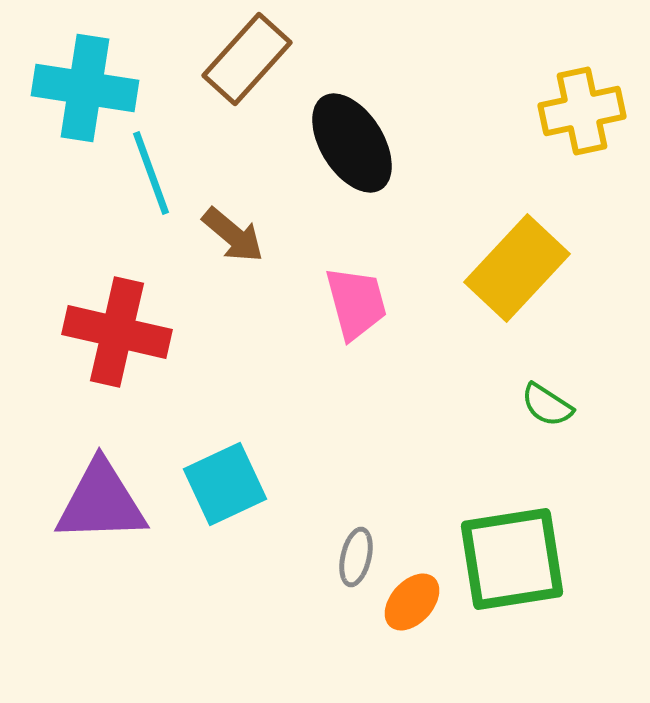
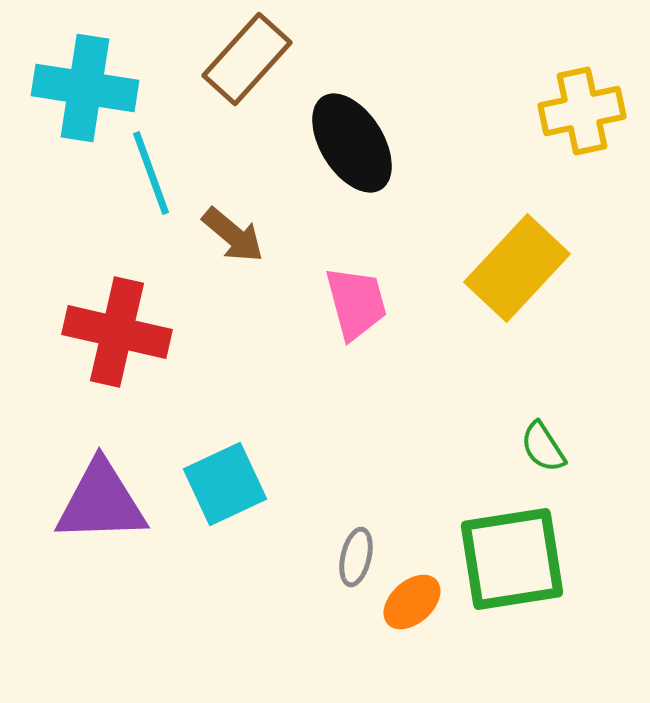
green semicircle: moved 4 px left, 42 px down; rotated 24 degrees clockwise
orange ellipse: rotated 6 degrees clockwise
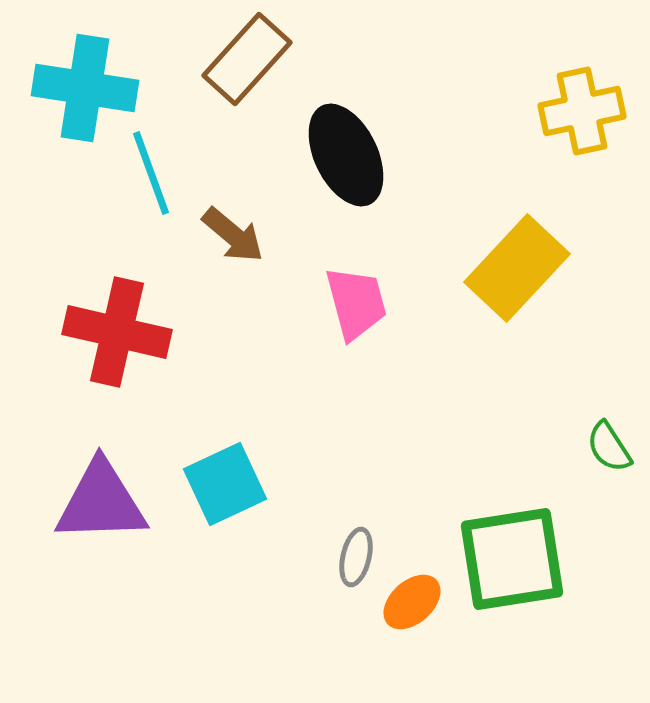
black ellipse: moved 6 px left, 12 px down; rotated 6 degrees clockwise
green semicircle: moved 66 px right
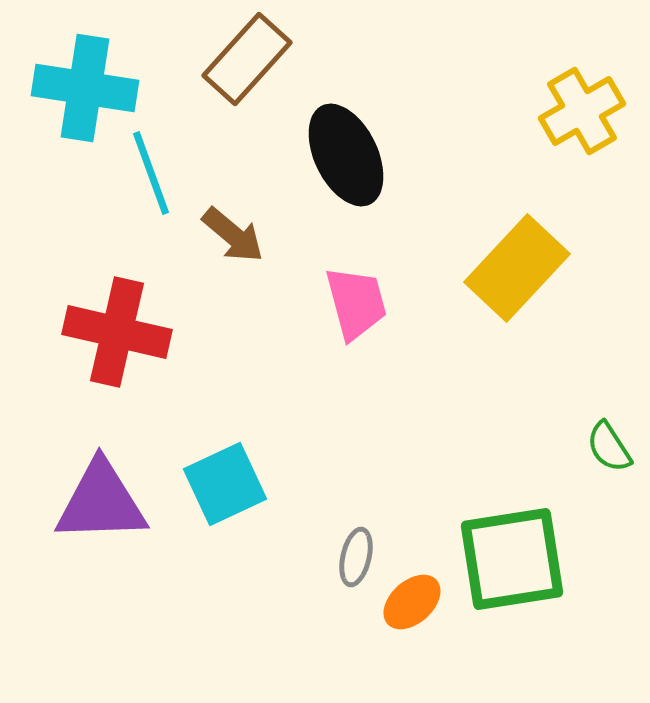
yellow cross: rotated 18 degrees counterclockwise
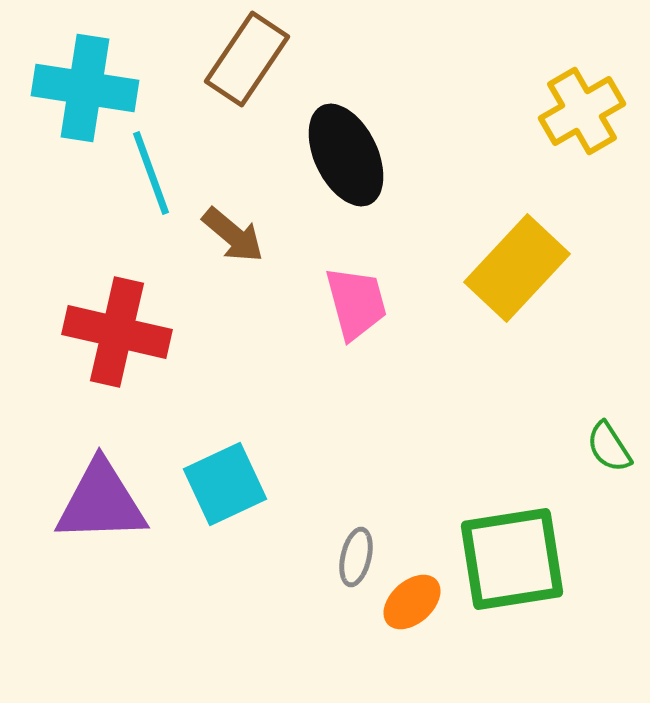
brown rectangle: rotated 8 degrees counterclockwise
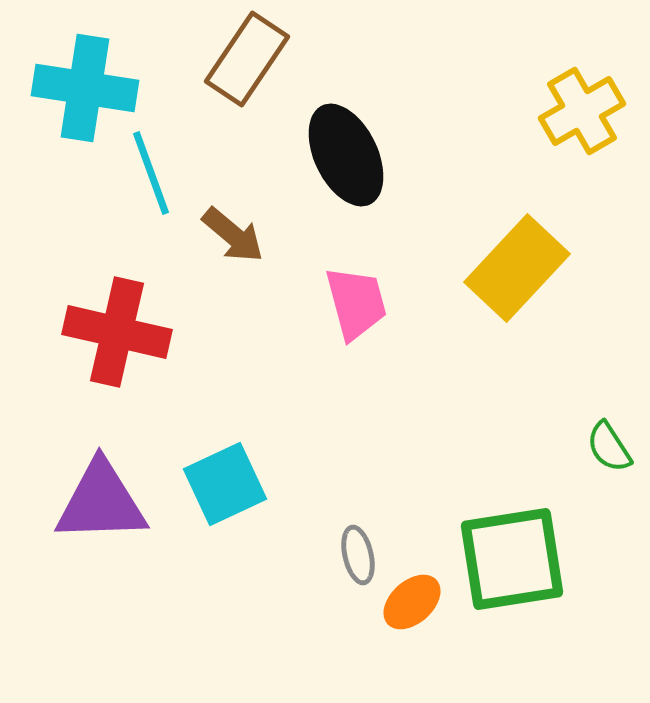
gray ellipse: moved 2 px right, 2 px up; rotated 26 degrees counterclockwise
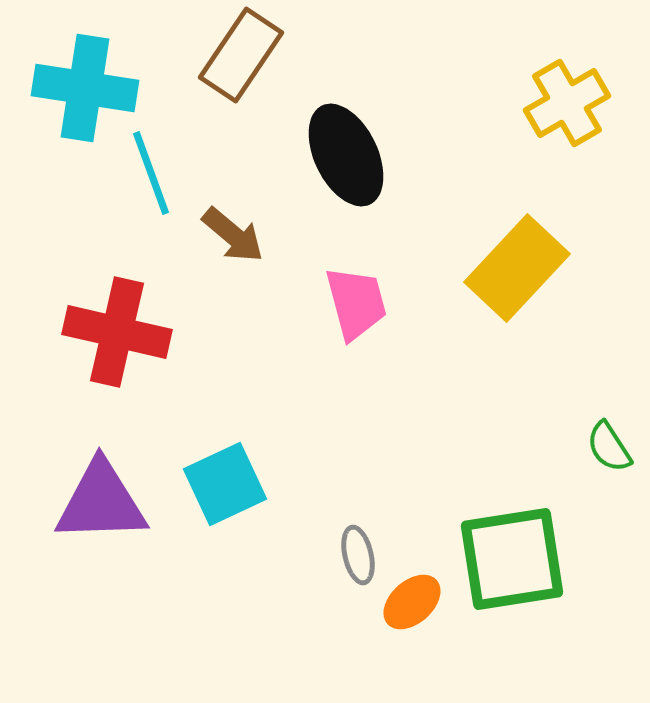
brown rectangle: moved 6 px left, 4 px up
yellow cross: moved 15 px left, 8 px up
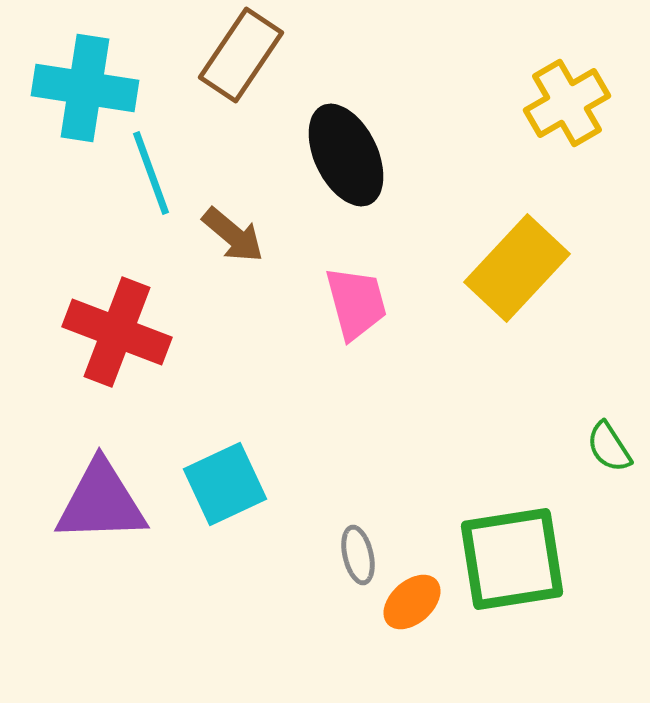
red cross: rotated 8 degrees clockwise
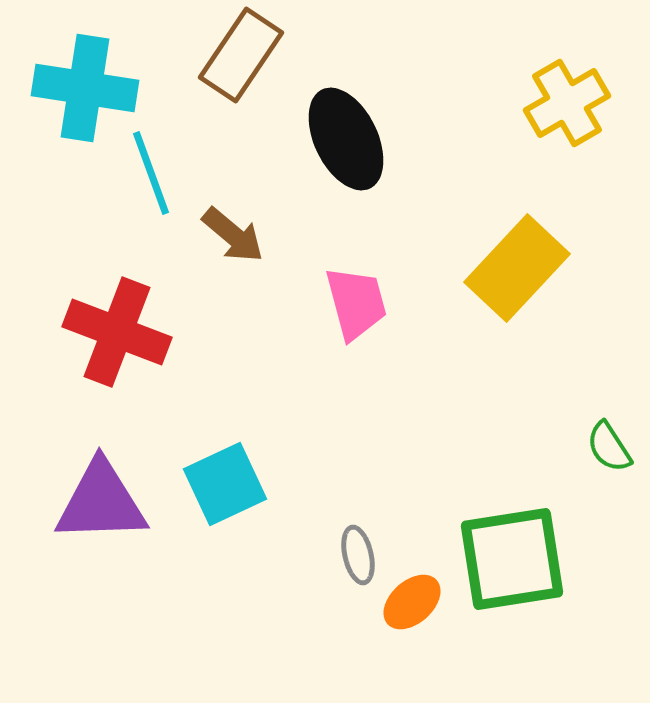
black ellipse: moved 16 px up
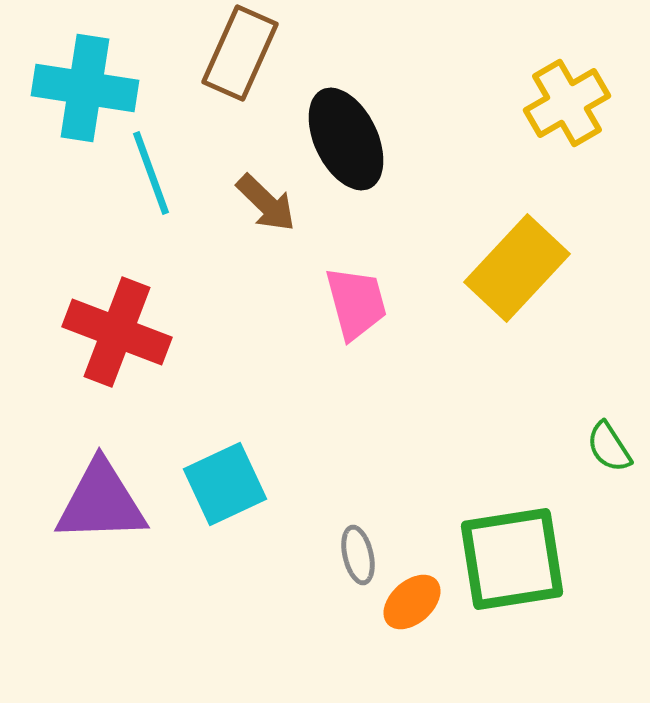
brown rectangle: moved 1 px left, 2 px up; rotated 10 degrees counterclockwise
brown arrow: moved 33 px right, 32 px up; rotated 4 degrees clockwise
